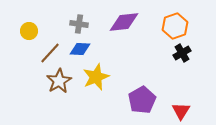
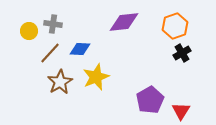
gray cross: moved 26 px left
brown star: moved 1 px right, 1 px down
purple pentagon: moved 8 px right
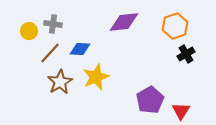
black cross: moved 4 px right, 1 px down
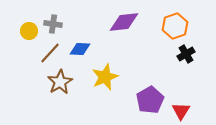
yellow star: moved 9 px right
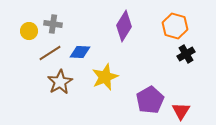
purple diamond: moved 4 px down; rotated 52 degrees counterclockwise
orange hexagon: rotated 25 degrees counterclockwise
blue diamond: moved 3 px down
brown line: rotated 15 degrees clockwise
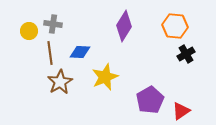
orange hexagon: rotated 10 degrees counterclockwise
brown line: rotated 65 degrees counterclockwise
red triangle: rotated 24 degrees clockwise
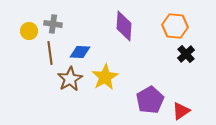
purple diamond: rotated 28 degrees counterclockwise
black cross: rotated 12 degrees counterclockwise
yellow star: rotated 8 degrees counterclockwise
brown star: moved 10 px right, 3 px up
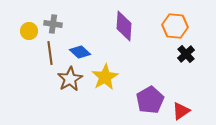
blue diamond: rotated 40 degrees clockwise
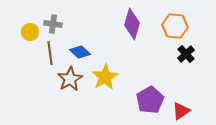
purple diamond: moved 8 px right, 2 px up; rotated 12 degrees clockwise
yellow circle: moved 1 px right, 1 px down
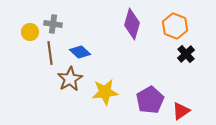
orange hexagon: rotated 15 degrees clockwise
yellow star: moved 15 px down; rotated 24 degrees clockwise
